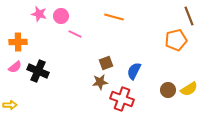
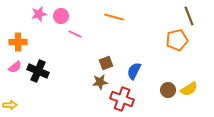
pink star: rotated 28 degrees counterclockwise
orange pentagon: moved 1 px right
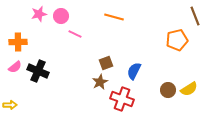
brown line: moved 6 px right
brown star: rotated 21 degrees counterclockwise
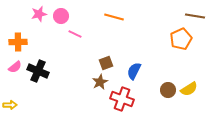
brown line: rotated 60 degrees counterclockwise
orange pentagon: moved 4 px right, 1 px up; rotated 10 degrees counterclockwise
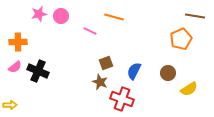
pink line: moved 15 px right, 3 px up
brown star: rotated 21 degrees counterclockwise
brown circle: moved 17 px up
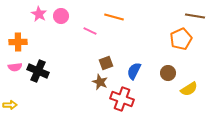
pink star: rotated 28 degrees counterclockwise
pink semicircle: rotated 32 degrees clockwise
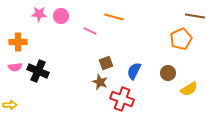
pink star: rotated 28 degrees counterclockwise
